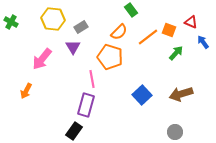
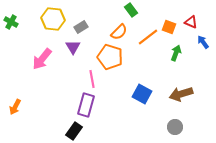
orange square: moved 3 px up
green arrow: rotated 21 degrees counterclockwise
orange arrow: moved 11 px left, 16 px down
blue square: moved 1 px up; rotated 18 degrees counterclockwise
gray circle: moved 5 px up
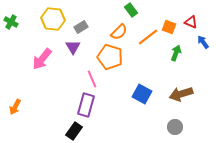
pink line: rotated 12 degrees counterclockwise
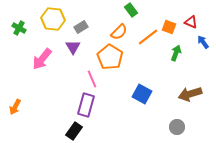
green cross: moved 8 px right, 6 px down
orange pentagon: rotated 15 degrees clockwise
brown arrow: moved 9 px right
gray circle: moved 2 px right
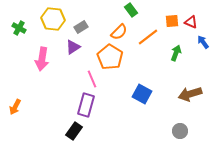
orange square: moved 3 px right, 6 px up; rotated 24 degrees counterclockwise
purple triangle: rotated 28 degrees clockwise
pink arrow: rotated 30 degrees counterclockwise
gray circle: moved 3 px right, 4 px down
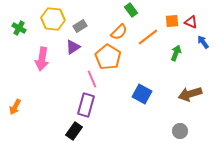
gray rectangle: moved 1 px left, 1 px up
orange pentagon: moved 2 px left
